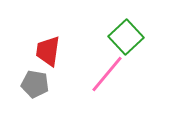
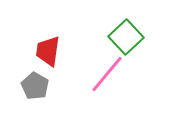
gray pentagon: moved 2 px down; rotated 20 degrees clockwise
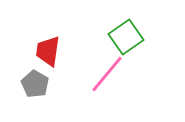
green square: rotated 8 degrees clockwise
gray pentagon: moved 2 px up
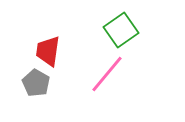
green square: moved 5 px left, 7 px up
gray pentagon: moved 1 px right, 1 px up
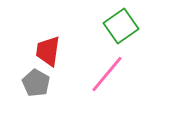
green square: moved 4 px up
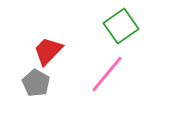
red trapezoid: rotated 36 degrees clockwise
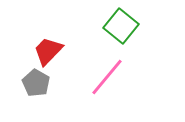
green square: rotated 16 degrees counterclockwise
pink line: moved 3 px down
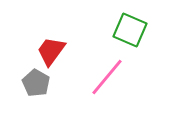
green square: moved 9 px right, 4 px down; rotated 16 degrees counterclockwise
red trapezoid: moved 3 px right; rotated 8 degrees counterclockwise
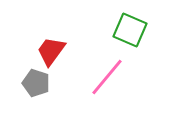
gray pentagon: rotated 12 degrees counterclockwise
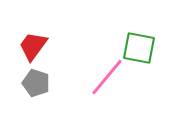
green square: moved 9 px right, 18 px down; rotated 12 degrees counterclockwise
red trapezoid: moved 18 px left, 5 px up
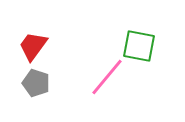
green square: moved 2 px up
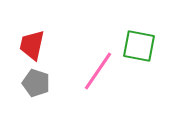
red trapezoid: moved 1 px left, 1 px up; rotated 24 degrees counterclockwise
pink line: moved 9 px left, 6 px up; rotated 6 degrees counterclockwise
